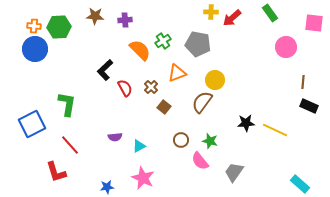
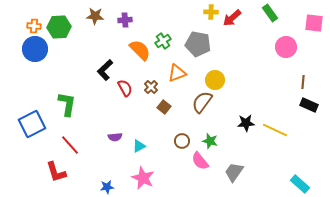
black rectangle: moved 1 px up
brown circle: moved 1 px right, 1 px down
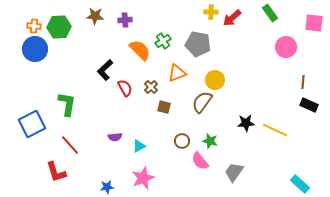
brown square: rotated 24 degrees counterclockwise
pink star: rotated 25 degrees clockwise
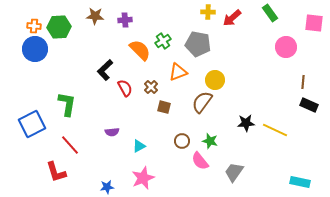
yellow cross: moved 3 px left
orange triangle: moved 1 px right, 1 px up
purple semicircle: moved 3 px left, 5 px up
cyan rectangle: moved 2 px up; rotated 30 degrees counterclockwise
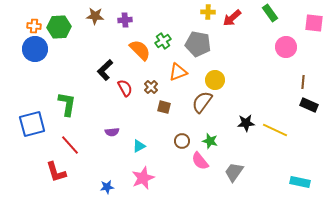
blue square: rotated 12 degrees clockwise
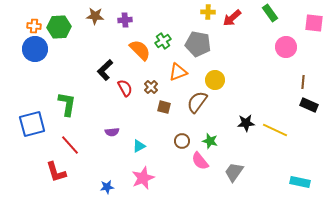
brown semicircle: moved 5 px left
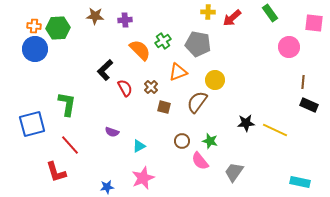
green hexagon: moved 1 px left, 1 px down
pink circle: moved 3 px right
purple semicircle: rotated 24 degrees clockwise
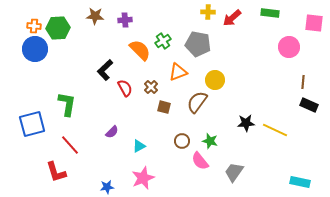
green rectangle: rotated 48 degrees counterclockwise
purple semicircle: rotated 64 degrees counterclockwise
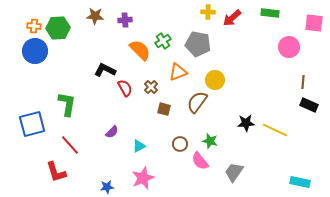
blue circle: moved 2 px down
black L-shape: rotated 70 degrees clockwise
brown square: moved 2 px down
brown circle: moved 2 px left, 3 px down
